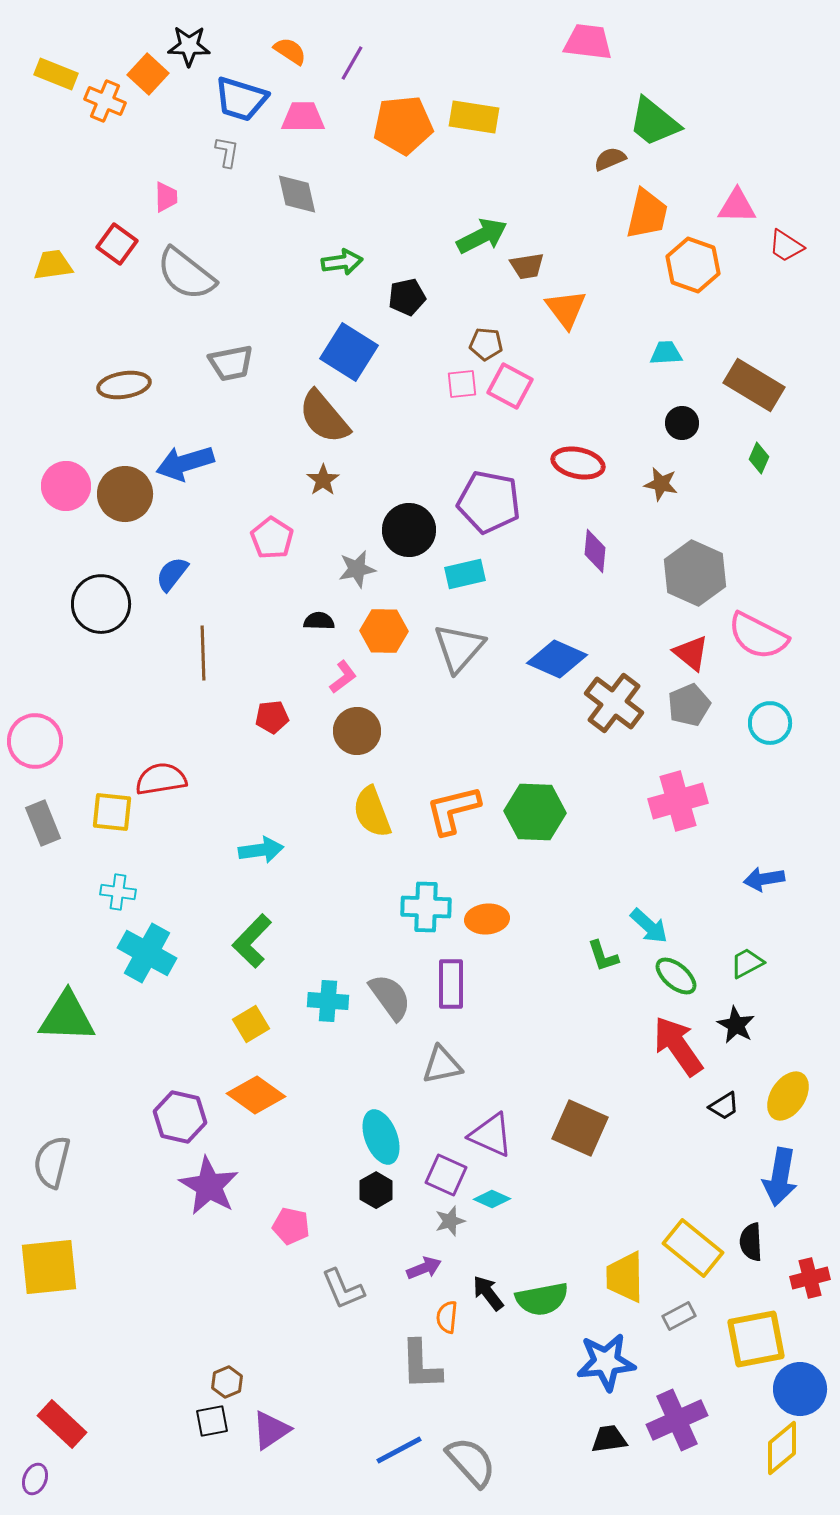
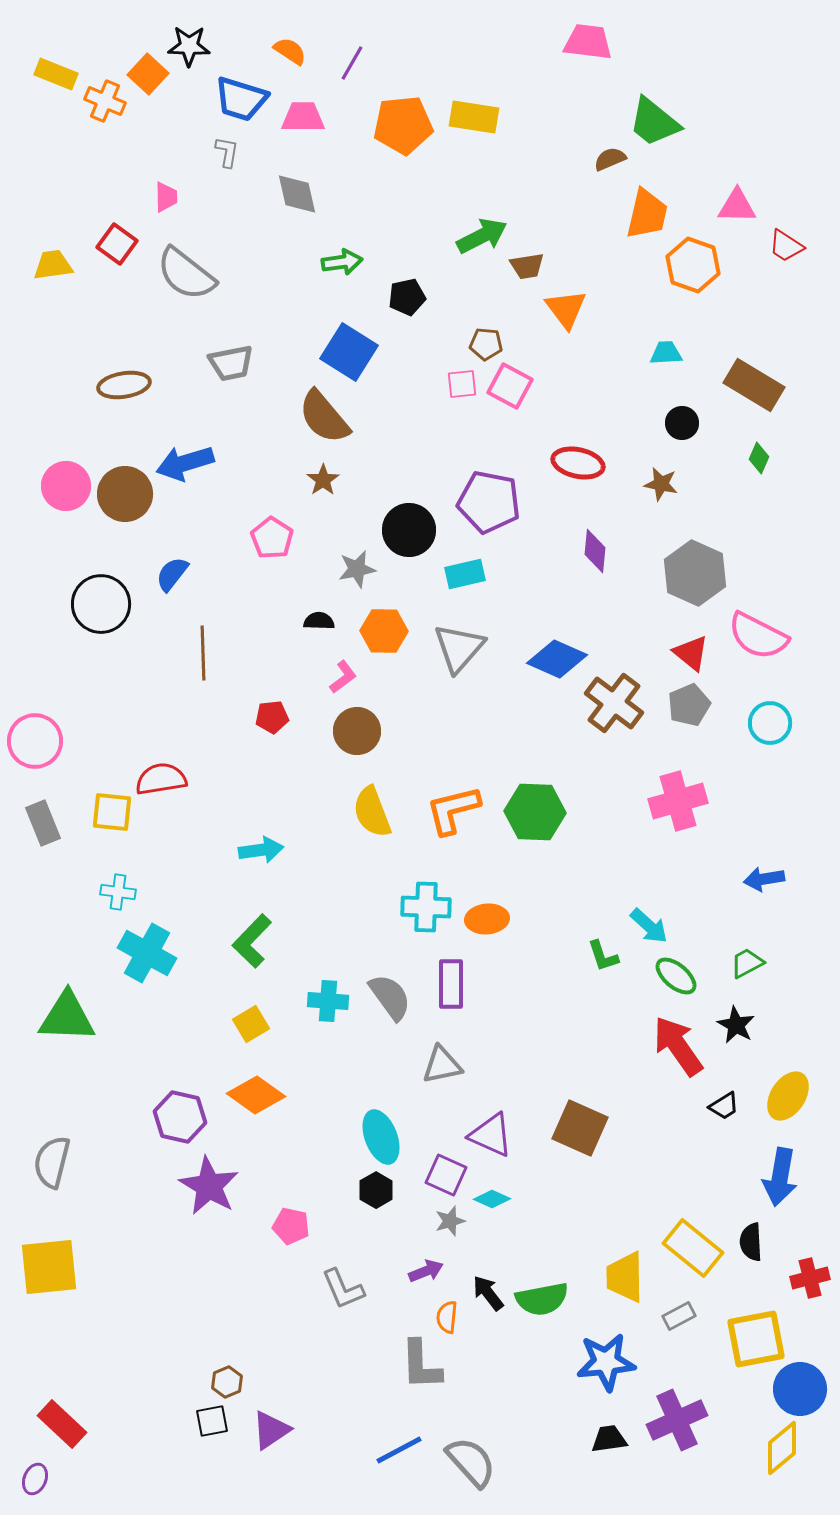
purple arrow at (424, 1268): moved 2 px right, 3 px down
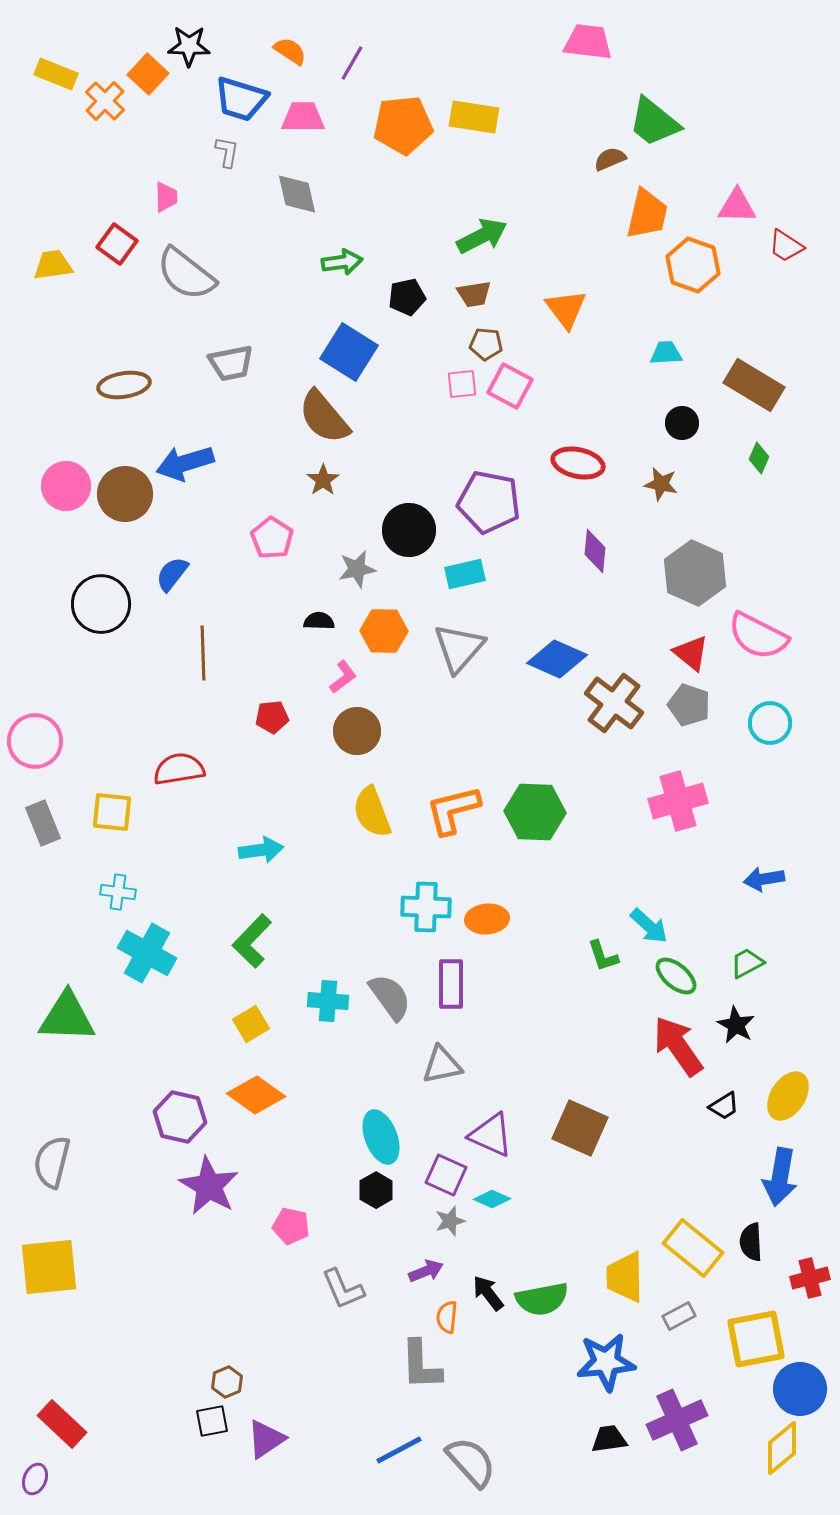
orange cross at (105, 101): rotated 21 degrees clockwise
brown trapezoid at (527, 266): moved 53 px left, 28 px down
gray pentagon at (689, 705): rotated 30 degrees counterclockwise
red semicircle at (161, 779): moved 18 px right, 10 px up
purple triangle at (271, 1430): moved 5 px left, 9 px down
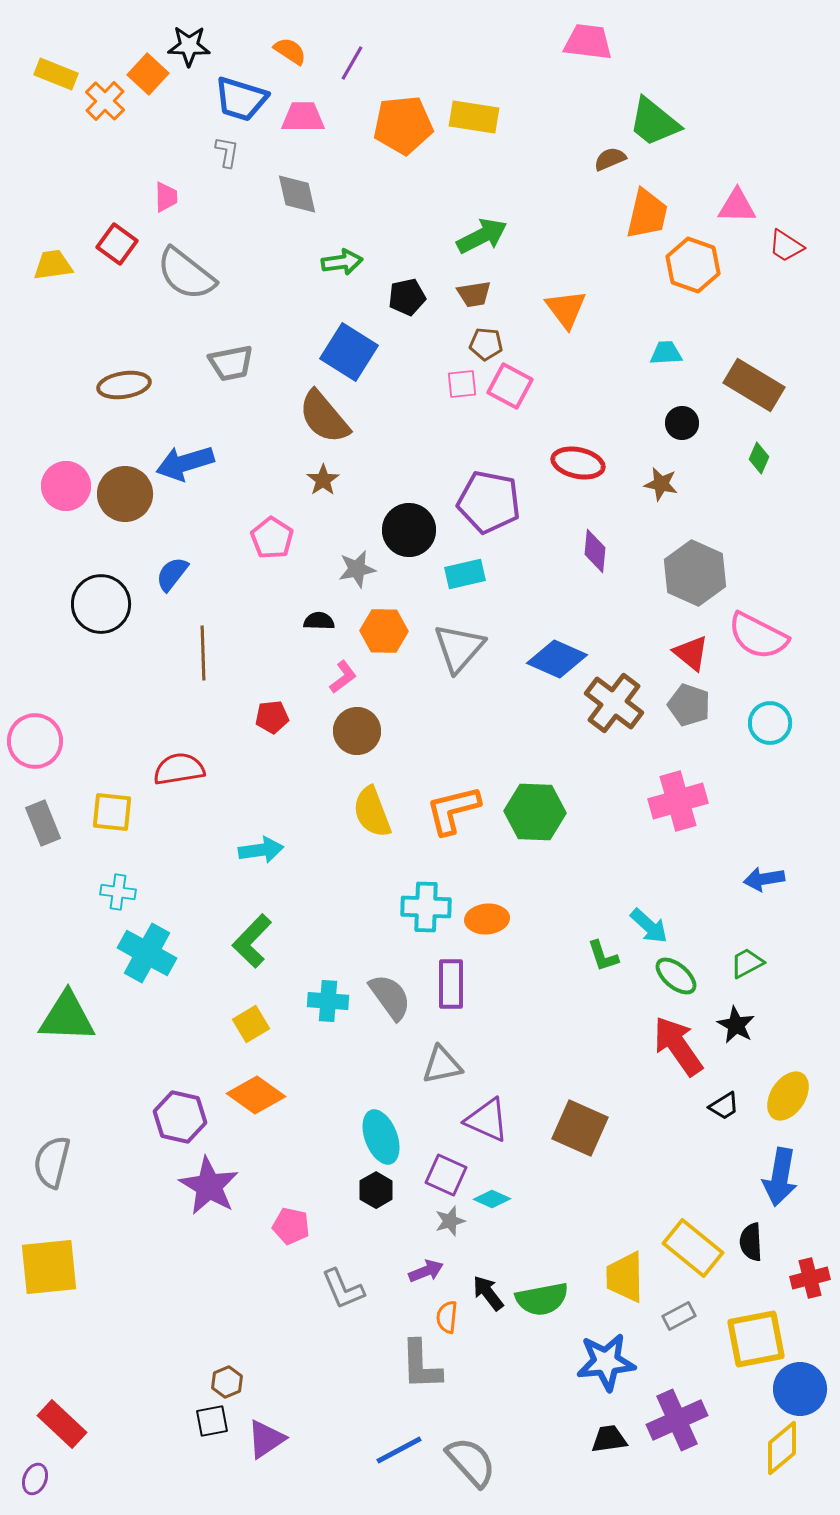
purple triangle at (491, 1135): moved 4 px left, 15 px up
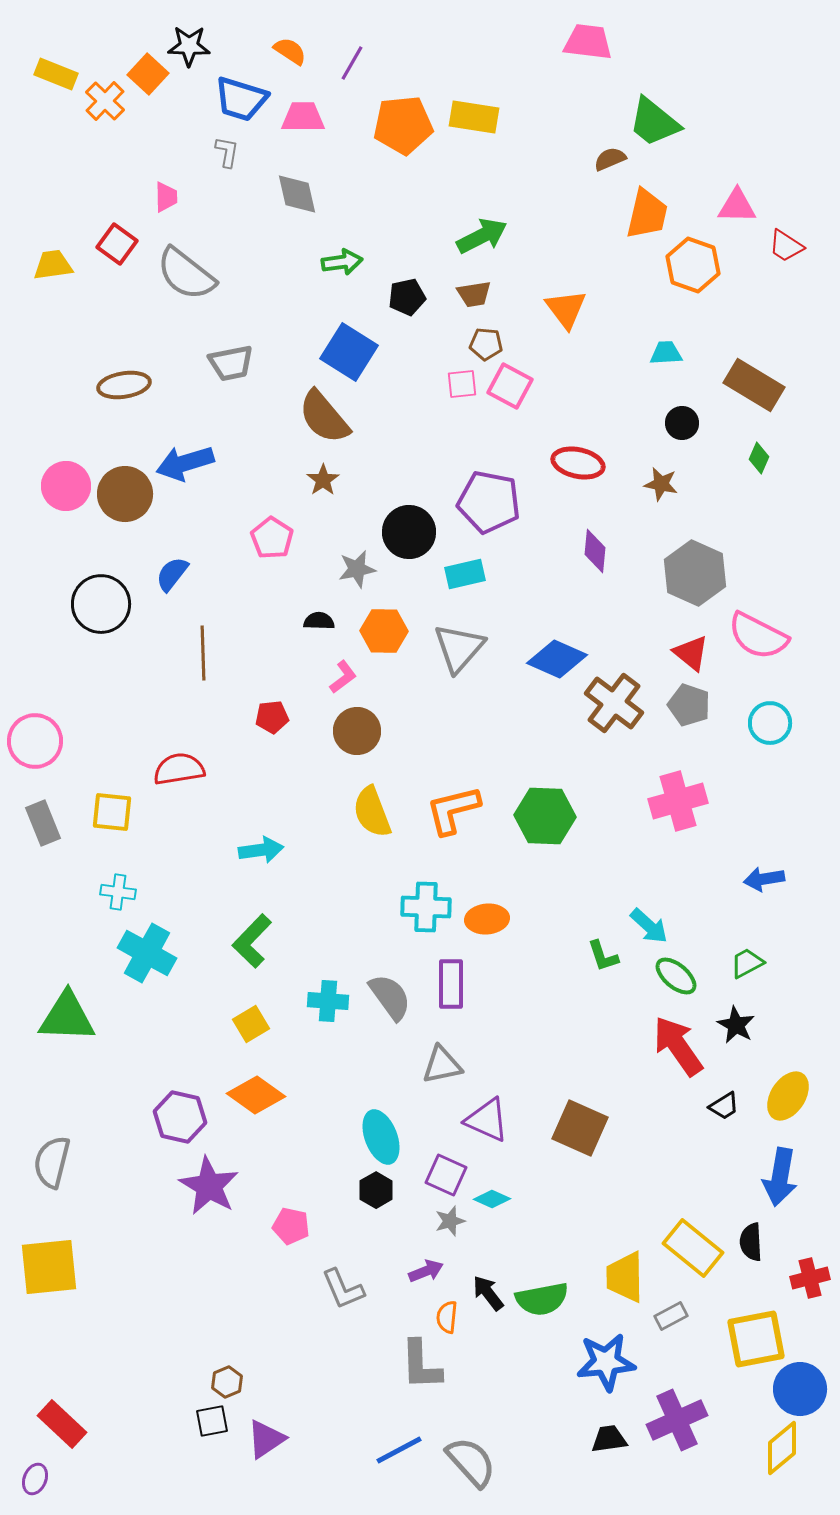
black circle at (409, 530): moved 2 px down
green hexagon at (535, 812): moved 10 px right, 4 px down
gray rectangle at (679, 1316): moved 8 px left
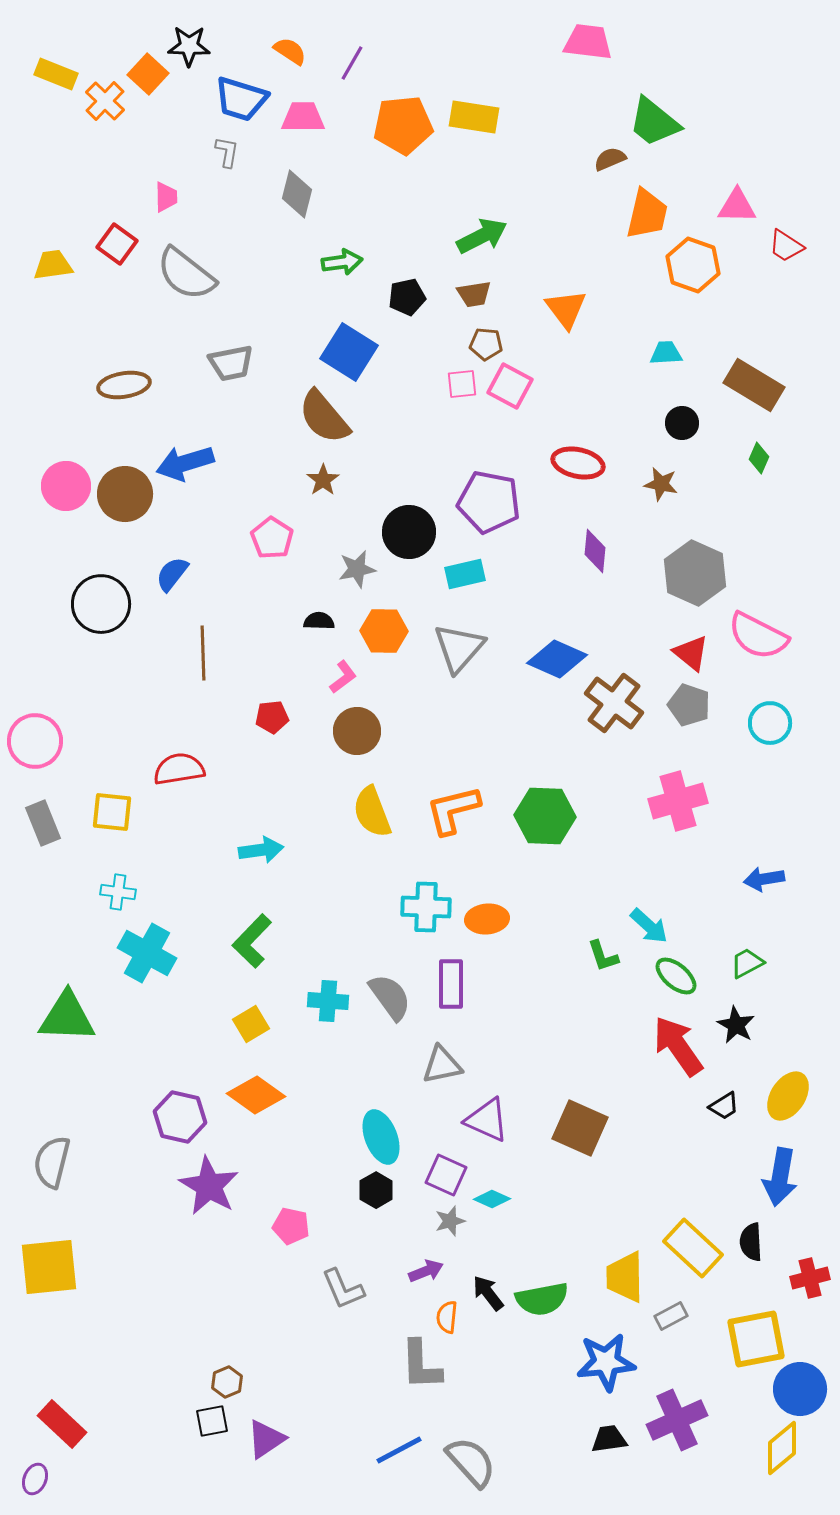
gray diamond at (297, 194): rotated 27 degrees clockwise
yellow rectangle at (693, 1248): rotated 4 degrees clockwise
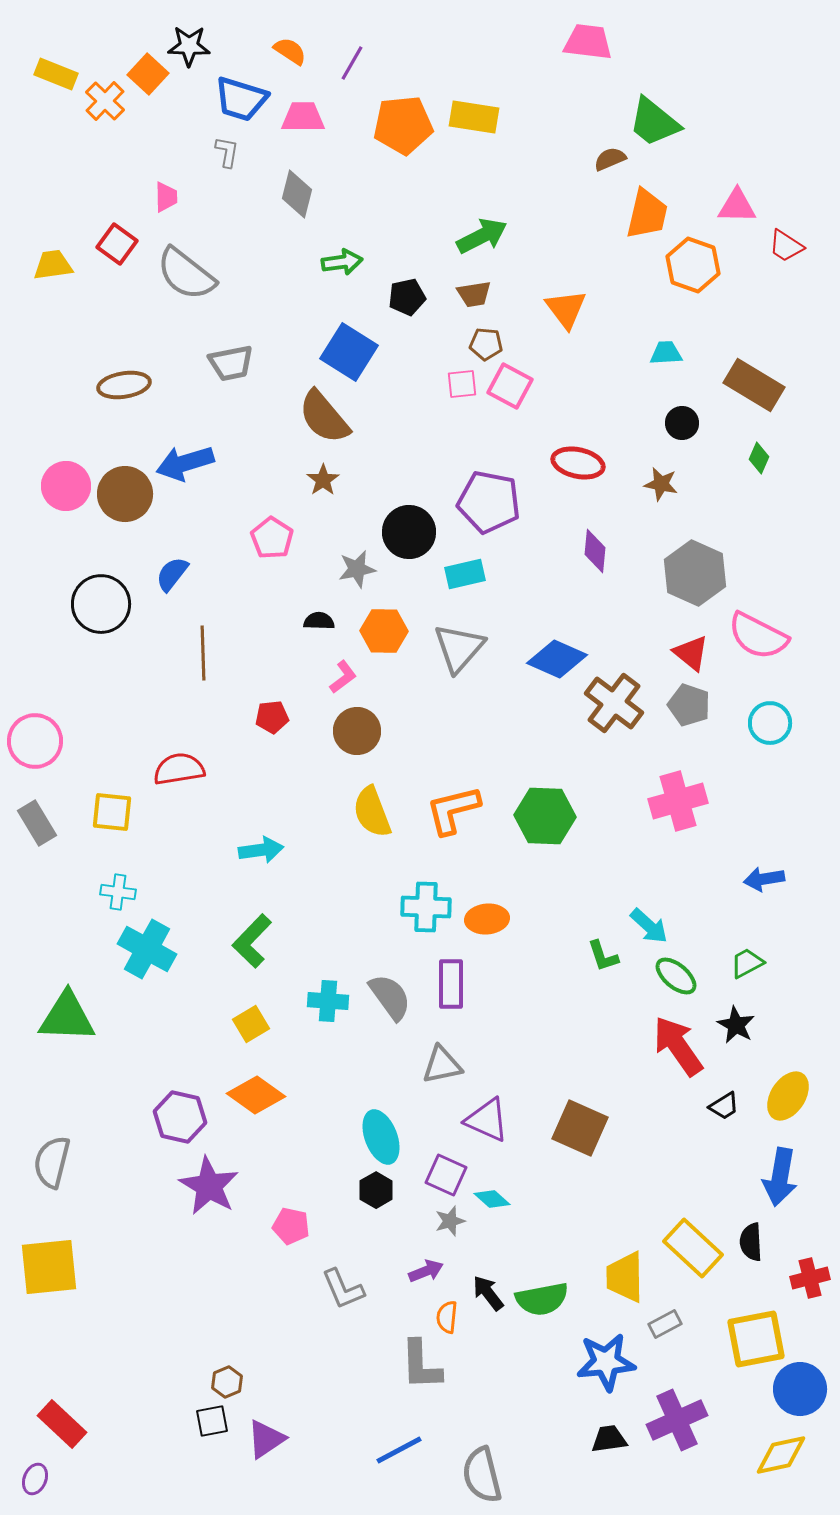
gray rectangle at (43, 823): moved 6 px left; rotated 9 degrees counterclockwise
cyan cross at (147, 953): moved 4 px up
cyan diamond at (492, 1199): rotated 18 degrees clockwise
gray rectangle at (671, 1316): moved 6 px left, 8 px down
yellow diamond at (782, 1448): moved 1 px left, 7 px down; rotated 28 degrees clockwise
gray semicircle at (471, 1462): moved 11 px right, 13 px down; rotated 152 degrees counterclockwise
